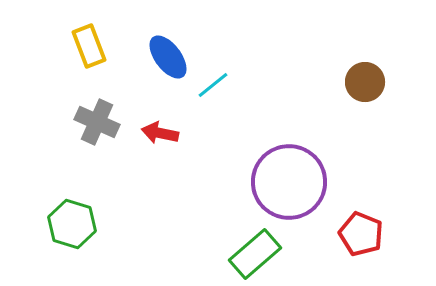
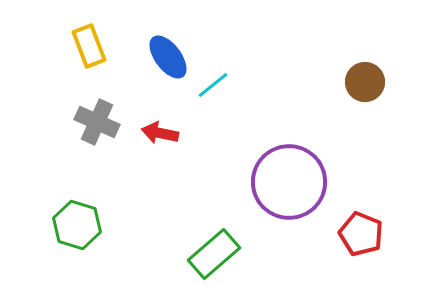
green hexagon: moved 5 px right, 1 px down
green rectangle: moved 41 px left
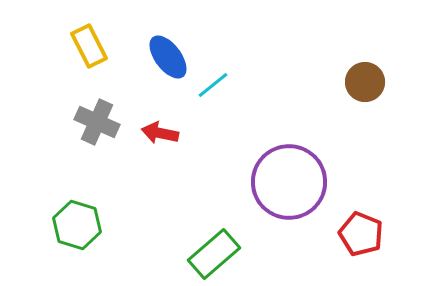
yellow rectangle: rotated 6 degrees counterclockwise
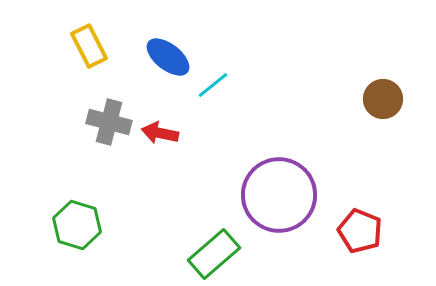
blue ellipse: rotated 15 degrees counterclockwise
brown circle: moved 18 px right, 17 px down
gray cross: moved 12 px right; rotated 9 degrees counterclockwise
purple circle: moved 10 px left, 13 px down
red pentagon: moved 1 px left, 3 px up
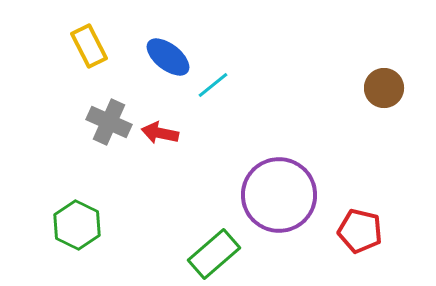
brown circle: moved 1 px right, 11 px up
gray cross: rotated 9 degrees clockwise
green hexagon: rotated 9 degrees clockwise
red pentagon: rotated 9 degrees counterclockwise
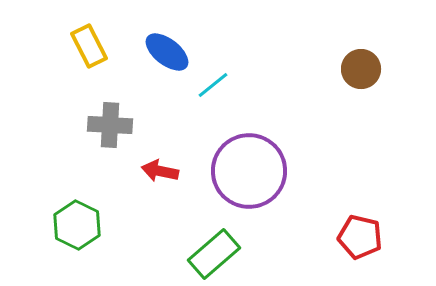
blue ellipse: moved 1 px left, 5 px up
brown circle: moved 23 px left, 19 px up
gray cross: moved 1 px right, 3 px down; rotated 21 degrees counterclockwise
red arrow: moved 38 px down
purple circle: moved 30 px left, 24 px up
red pentagon: moved 6 px down
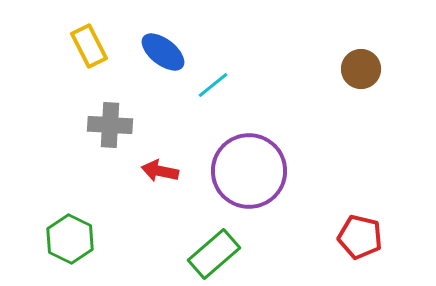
blue ellipse: moved 4 px left
green hexagon: moved 7 px left, 14 px down
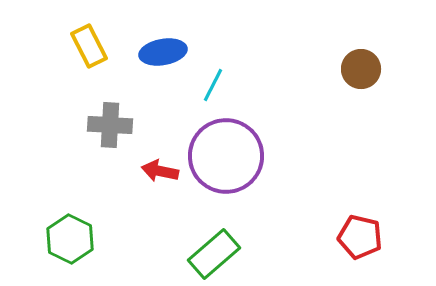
blue ellipse: rotated 48 degrees counterclockwise
cyan line: rotated 24 degrees counterclockwise
purple circle: moved 23 px left, 15 px up
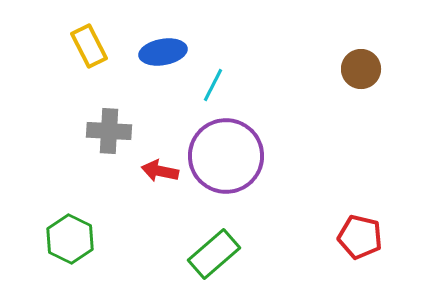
gray cross: moved 1 px left, 6 px down
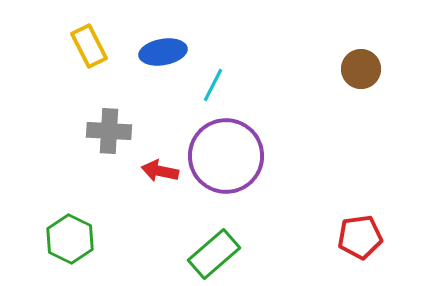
red pentagon: rotated 21 degrees counterclockwise
